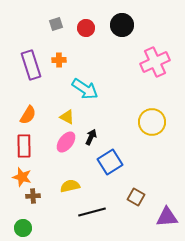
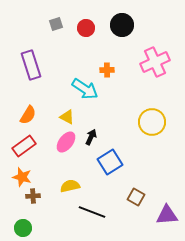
orange cross: moved 48 px right, 10 px down
red rectangle: rotated 55 degrees clockwise
black line: rotated 36 degrees clockwise
purple triangle: moved 2 px up
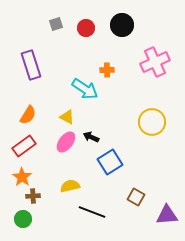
black arrow: rotated 91 degrees counterclockwise
orange star: rotated 18 degrees clockwise
green circle: moved 9 px up
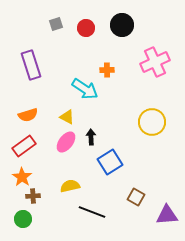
orange semicircle: rotated 42 degrees clockwise
black arrow: rotated 63 degrees clockwise
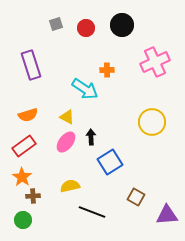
green circle: moved 1 px down
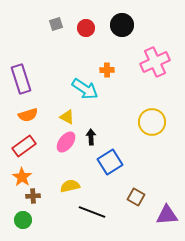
purple rectangle: moved 10 px left, 14 px down
